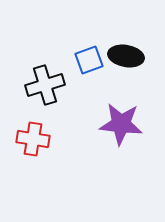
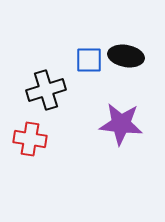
blue square: rotated 20 degrees clockwise
black cross: moved 1 px right, 5 px down
red cross: moved 3 px left
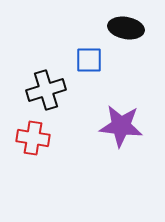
black ellipse: moved 28 px up
purple star: moved 2 px down
red cross: moved 3 px right, 1 px up
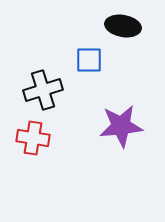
black ellipse: moved 3 px left, 2 px up
black cross: moved 3 px left
purple star: rotated 12 degrees counterclockwise
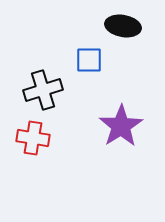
purple star: rotated 27 degrees counterclockwise
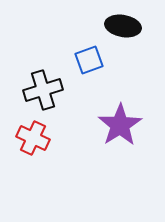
blue square: rotated 20 degrees counterclockwise
purple star: moved 1 px left, 1 px up
red cross: rotated 16 degrees clockwise
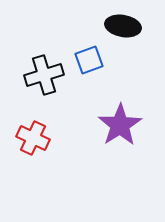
black cross: moved 1 px right, 15 px up
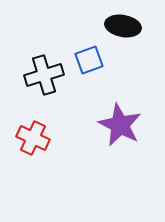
purple star: rotated 12 degrees counterclockwise
